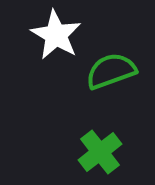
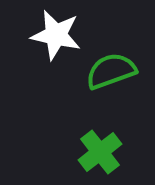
white star: rotated 18 degrees counterclockwise
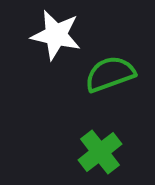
green semicircle: moved 1 px left, 3 px down
